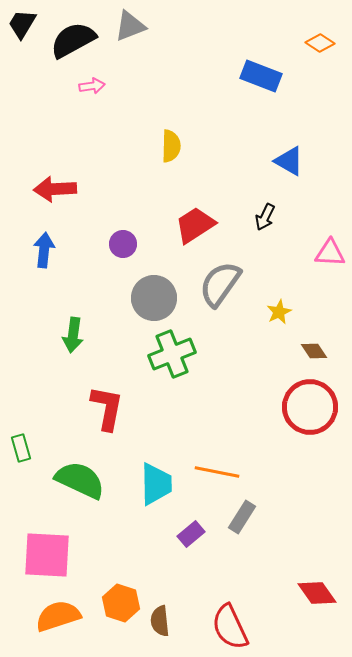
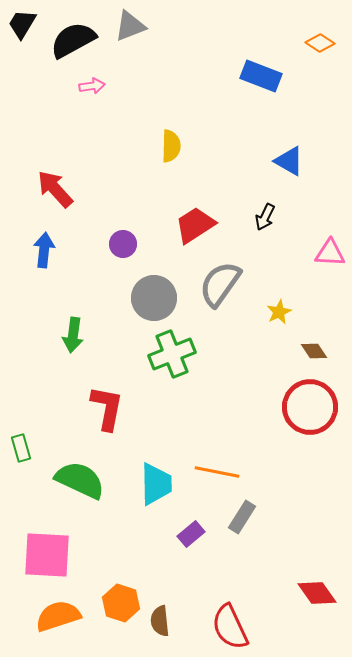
red arrow: rotated 51 degrees clockwise
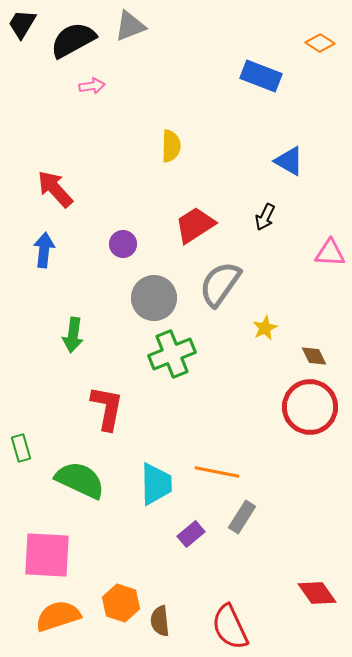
yellow star: moved 14 px left, 16 px down
brown diamond: moved 5 px down; rotated 8 degrees clockwise
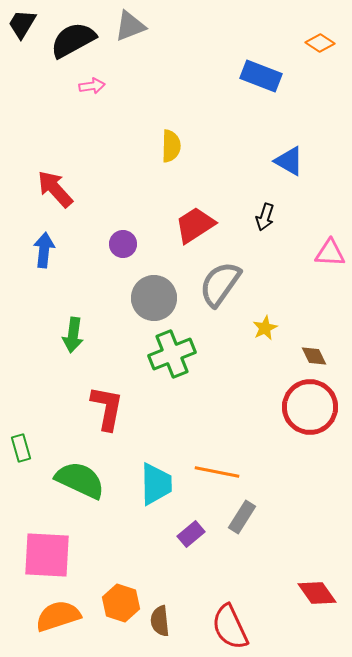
black arrow: rotated 8 degrees counterclockwise
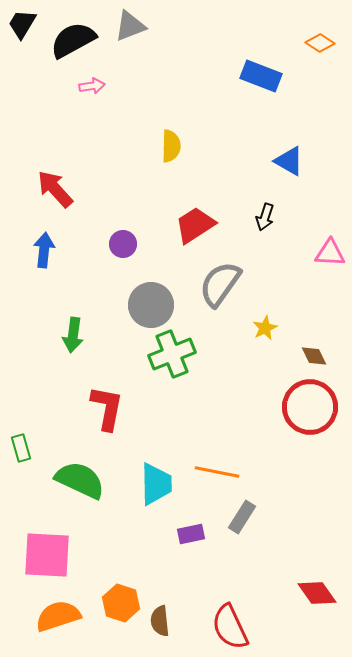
gray circle: moved 3 px left, 7 px down
purple rectangle: rotated 28 degrees clockwise
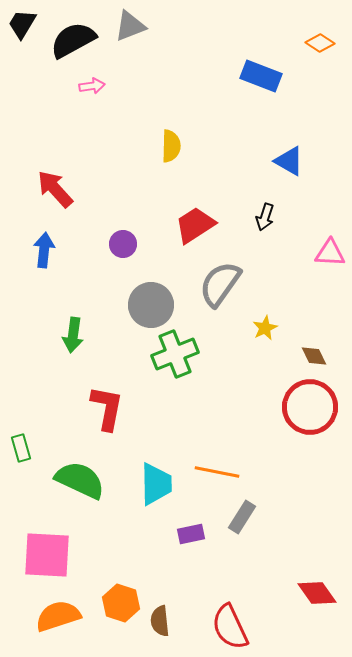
green cross: moved 3 px right
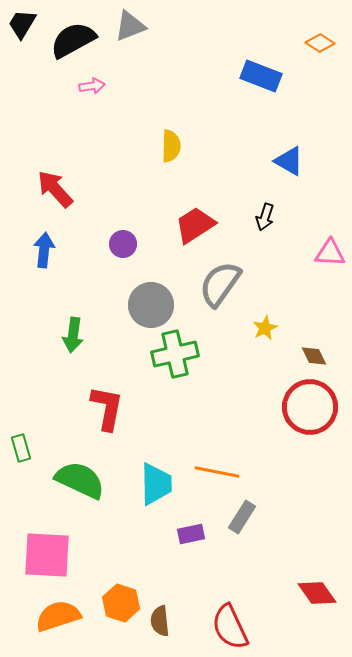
green cross: rotated 9 degrees clockwise
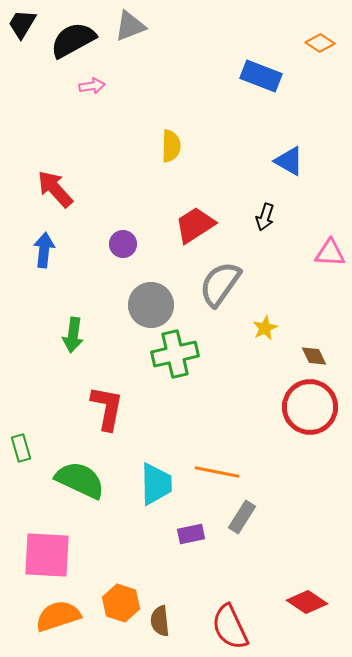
red diamond: moved 10 px left, 9 px down; rotated 21 degrees counterclockwise
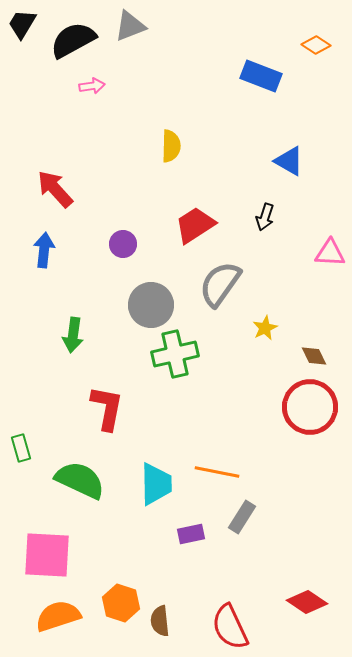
orange diamond: moved 4 px left, 2 px down
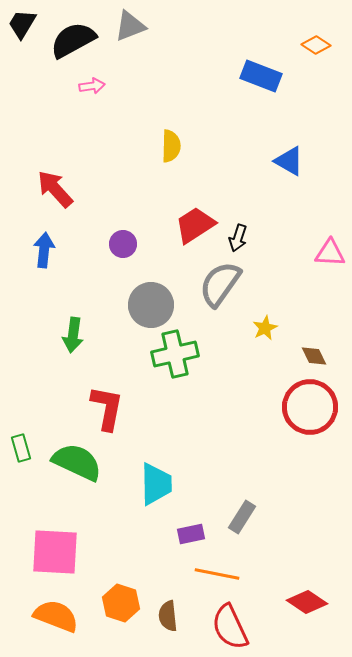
black arrow: moved 27 px left, 21 px down
orange line: moved 102 px down
green semicircle: moved 3 px left, 18 px up
pink square: moved 8 px right, 3 px up
orange semicircle: moved 2 px left; rotated 39 degrees clockwise
brown semicircle: moved 8 px right, 5 px up
